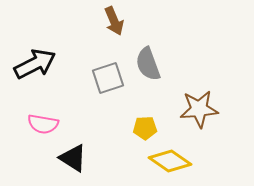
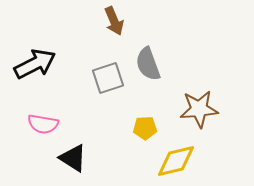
yellow diamond: moved 6 px right; rotated 48 degrees counterclockwise
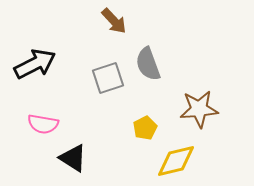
brown arrow: rotated 20 degrees counterclockwise
yellow pentagon: rotated 25 degrees counterclockwise
